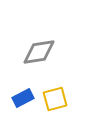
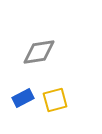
yellow square: moved 1 px down
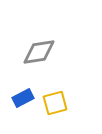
yellow square: moved 3 px down
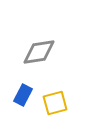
blue rectangle: moved 3 px up; rotated 35 degrees counterclockwise
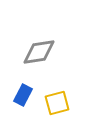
yellow square: moved 2 px right
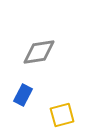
yellow square: moved 5 px right, 12 px down
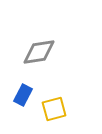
yellow square: moved 8 px left, 6 px up
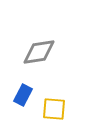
yellow square: rotated 20 degrees clockwise
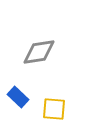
blue rectangle: moved 5 px left, 2 px down; rotated 75 degrees counterclockwise
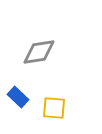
yellow square: moved 1 px up
